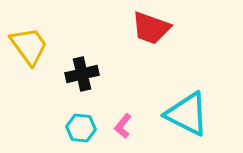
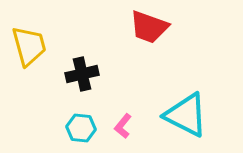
red trapezoid: moved 2 px left, 1 px up
yellow trapezoid: rotated 21 degrees clockwise
cyan triangle: moved 1 px left, 1 px down
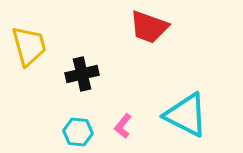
cyan hexagon: moved 3 px left, 4 px down
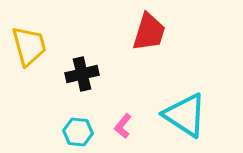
red trapezoid: moved 5 px down; rotated 93 degrees counterclockwise
cyan triangle: moved 1 px left; rotated 6 degrees clockwise
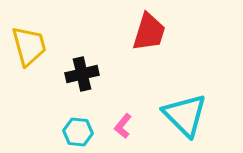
cyan triangle: rotated 12 degrees clockwise
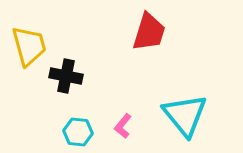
black cross: moved 16 px left, 2 px down; rotated 24 degrees clockwise
cyan triangle: rotated 6 degrees clockwise
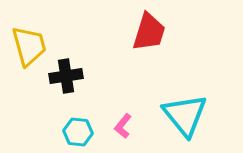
black cross: rotated 20 degrees counterclockwise
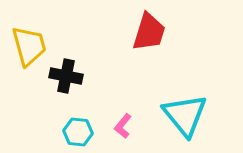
black cross: rotated 20 degrees clockwise
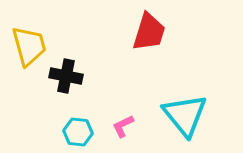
pink L-shape: rotated 25 degrees clockwise
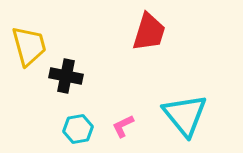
cyan hexagon: moved 3 px up; rotated 16 degrees counterclockwise
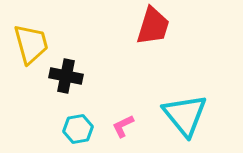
red trapezoid: moved 4 px right, 6 px up
yellow trapezoid: moved 2 px right, 2 px up
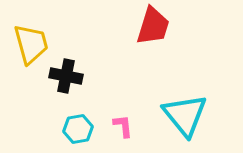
pink L-shape: rotated 110 degrees clockwise
